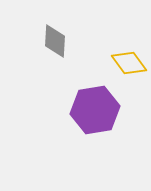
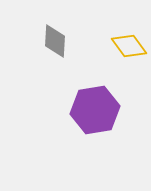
yellow diamond: moved 17 px up
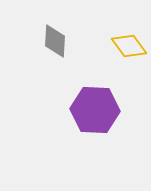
purple hexagon: rotated 12 degrees clockwise
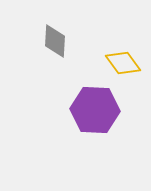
yellow diamond: moved 6 px left, 17 px down
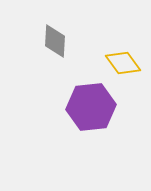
purple hexagon: moved 4 px left, 3 px up; rotated 9 degrees counterclockwise
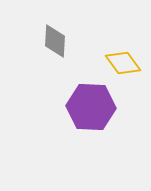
purple hexagon: rotated 9 degrees clockwise
